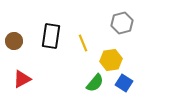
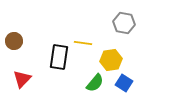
gray hexagon: moved 2 px right; rotated 25 degrees clockwise
black rectangle: moved 8 px right, 21 px down
yellow line: rotated 60 degrees counterclockwise
red triangle: rotated 18 degrees counterclockwise
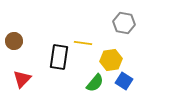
blue square: moved 2 px up
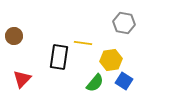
brown circle: moved 5 px up
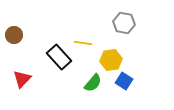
brown circle: moved 1 px up
black rectangle: rotated 50 degrees counterclockwise
green semicircle: moved 2 px left
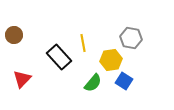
gray hexagon: moved 7 px right, 15 px down
yellow line: rotated 72 degrees clockwise
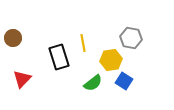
brown circle: moved 1 px left, 3 px down
black rectangle: rotated 25 degrees clockwise
green semicircle: rotated 12 degrees clockwise
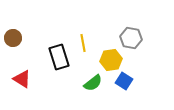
red triangle: rotated 42 degrees counterclockwise
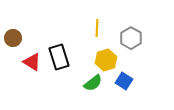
gray hexagon: rotated 20 degrees clockwise
yellow line: moved 14 px right, 15 px up; rotated 12 degrees clockwise
yellow hexagon: moved 5 px left; rotated 10 degrees counterclockwise
red triangle: moved 10 px right, 17 px up
